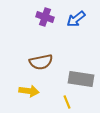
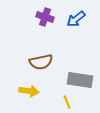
gray rectangle: moved 1 px left, 1 px down
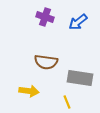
blue arrow: moved 2 px right, 3 px down
brown semicircle: moved 5 px right; rotated 20 degrees clockwise
gray rectangle: moved 2 px up
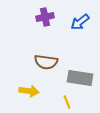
purple cross: rotated 30 degrees counterclockwise
blue arrow: moved 2 px right
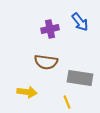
purple cross: moved 5 px right, 12 px down
blue arrow: rotated 90 degrees counterclockwise
yellow arrow: moved 2 px left, 1 px down
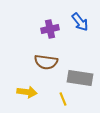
yellow line: moved 4 px left, 3 px up
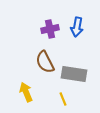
blue arrow: moved 3 px left, 5 px down; rotated 48 degrees clockwise
brown semicircle: moved 1 px left; rotated 55 degrees clockwise
gray rectangle: moved 6 px left, 4 px up
yellow arrow: moved 1 px left; rotated 120 degrees counterclockwise
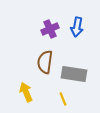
purple cross: rotated 12 degrees counterclockwise
brown semicircle: rotated 35 degrees clockwise
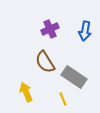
blue arrow: moved 8 px right, 4 px down
brown semicircle: rotated 40 degrees counterclockwise
gray rectangle: moved 3 px down; rotated 25 degrees clockwise
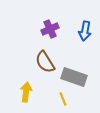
gray rectangle: rotated 15 degrees counterclockwise
yellow arrow: rotated 30 degrees clockwise
